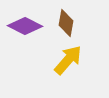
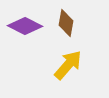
yellow arrow: moved 5 px down
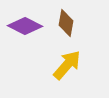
yellow arrow: moved 1 px left
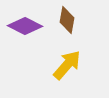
brown diamond: moved 1 px right, 3 px up
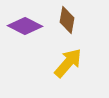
yellow arrow: moved 1 px right, 2 px up
